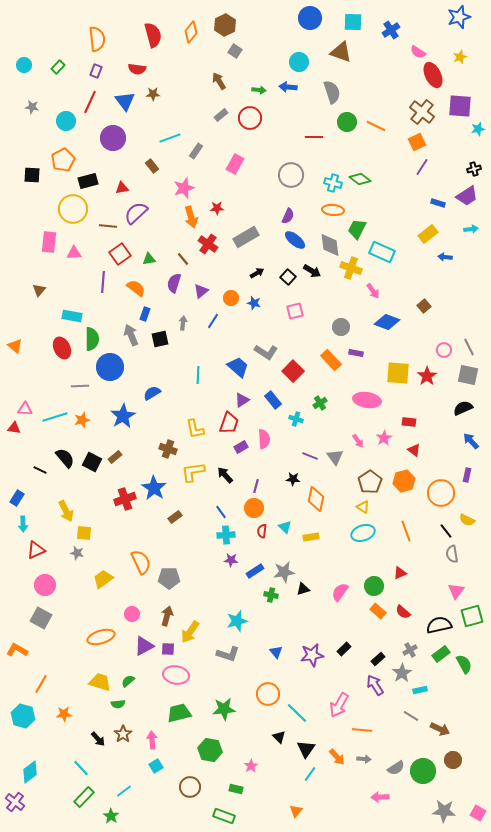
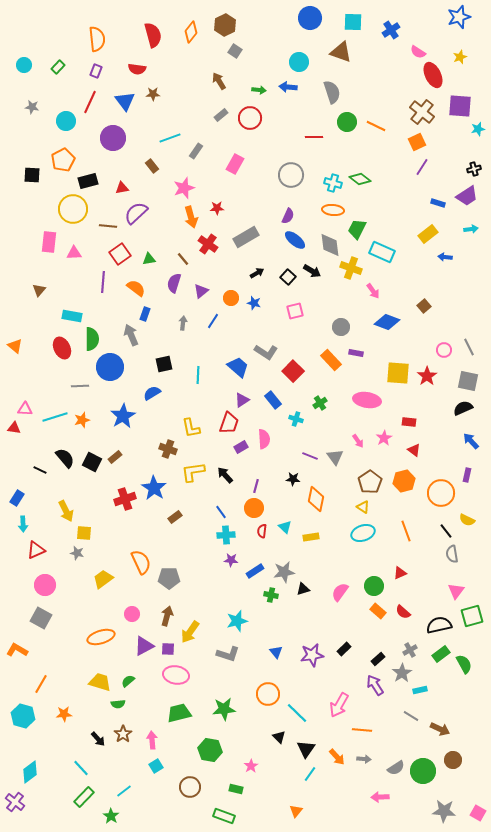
black square at (160, 339): moved 4 px right, 25 px down
gray square at (468, 375): moved 6 px down
yellow L-shape at (195, 429): moved 4 px left, 1 px up
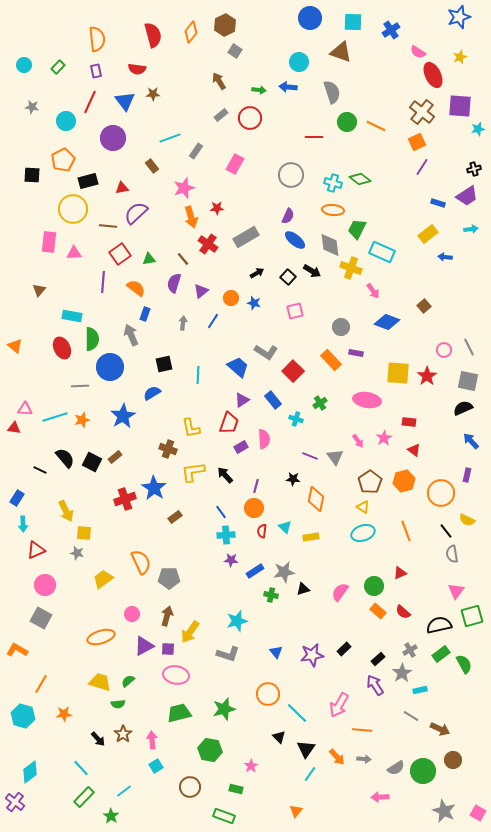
purple rectangle at (96, 71): rotated 32 degrees counterclockwise
green star at (224, 709): rotated 10 degrees counterclockwise
gray star at (444, 811): rotated 20 degrees clockwise
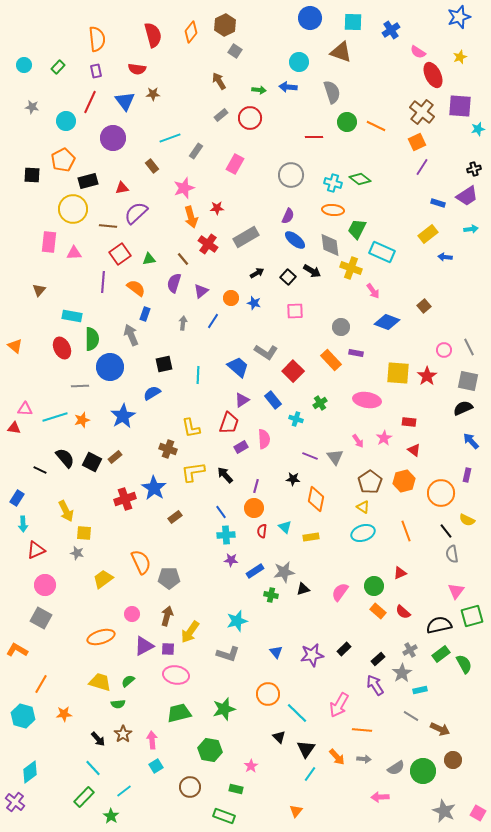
pink square at (295, 311): rotated 12 degrees clockwise
cyan line at (81, 768): moved 12 px right
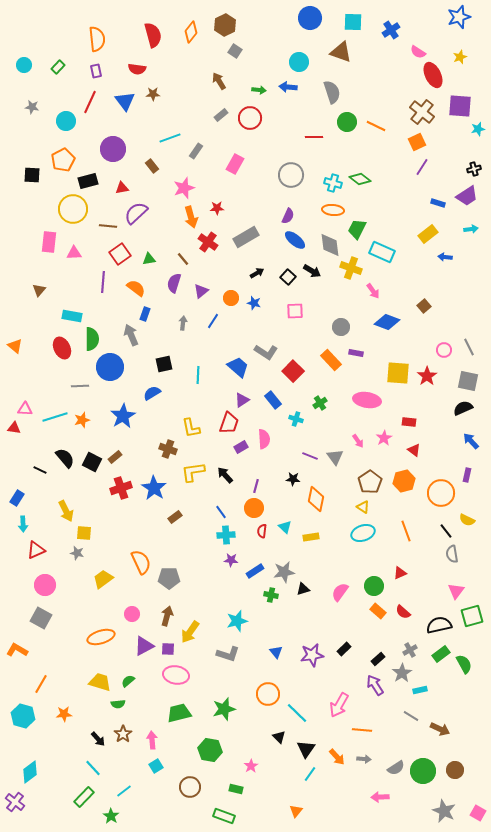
purple circle at (113, 138): moved 11 px down
red cross at (208, 244): moved 2 px up
red cross at (125, 499): moved 4 px left, 11 px up
brown circle at (453, 760): moved 2 px right, 10 px down
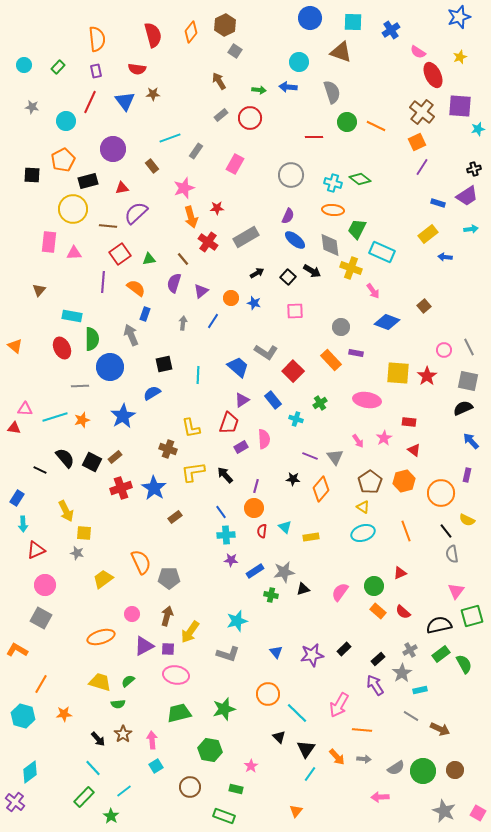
orange diamond at (316, 499): moved 5 px right, 10 px up; rotated 30 degrees clockwise
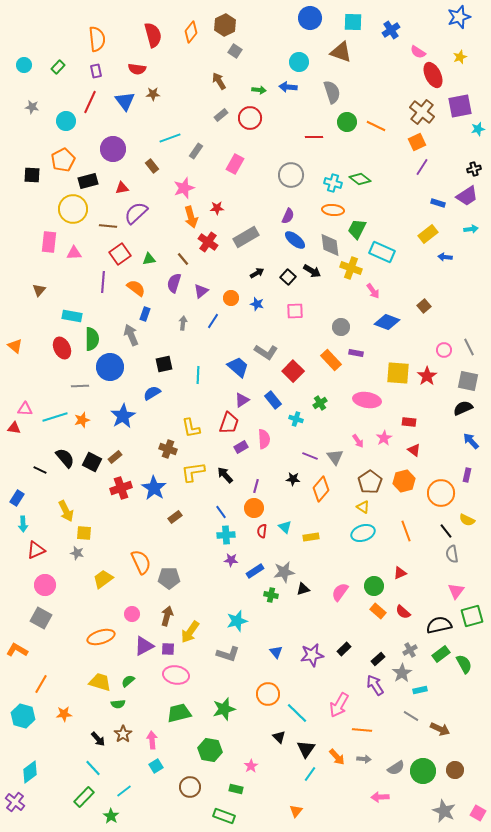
purple square at (460, 106): rotated 15 degrees counterclockwise
blue star at (254, 303): moved 3 px right, 1 px down
